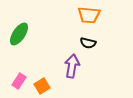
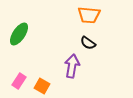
black semicircle: rotated 21 degrees clockwise
orange square: rotated 28 degrees counterclockwise
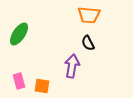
black semicircle: rotated 28 degrees clockwise
pink rectangle: rotated 49 degrees counterclockwise
orange square: rotated 21 degrees counterclockwise
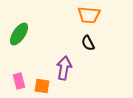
purple arrow: moved 8 px left, 2 px down
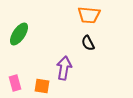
pink rectangle: moved 4 px left, 2 px down
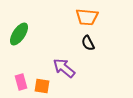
orange trapezoid: moved 2 px left, 2 px down
purple arrow: rotated 60 degrees counterclockwise
pink rectangle: moved 6 px right, 1 px up
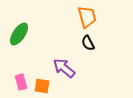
orange trapezoid: rotated 110 degrees counterclockwise
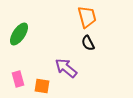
purple arrow: moved 2 px right
pink rectangle: moved 3 px left, 3 px up
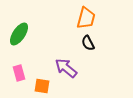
orange trapezoid: moved 1 px left, 1 px down; rotated 30 degrees clockwise
pink rectangle: moved 1 px right, 6 px up
